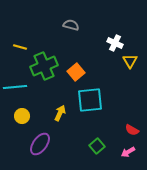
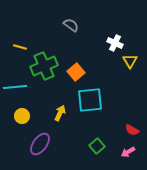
gray semicircle: rotated 21 degrees clockwise
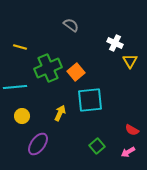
green cross: moved 4 px right, 2 px down
purple ellipse: moved 2 px left
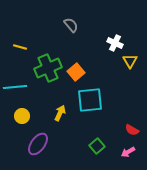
gray semicircle: rotated 14 degrees clockwise
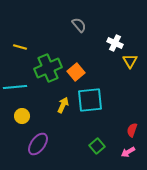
gray semicircle: moved 8 px right
yellow arrow: moved 3 px right, 8 px up
red semicircle: rotated 80 degrees clockwise
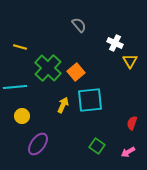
green cross: rotated 24 degrees counterclockwise
red semicircle: moved 7 px up
green square: rotated 14 degrees counterclockwise
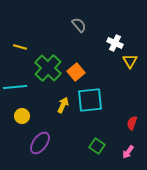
purple ellipse: moved 2 px right, 1 px up
pink arrow: rotated 24 degrees counterclockwise
